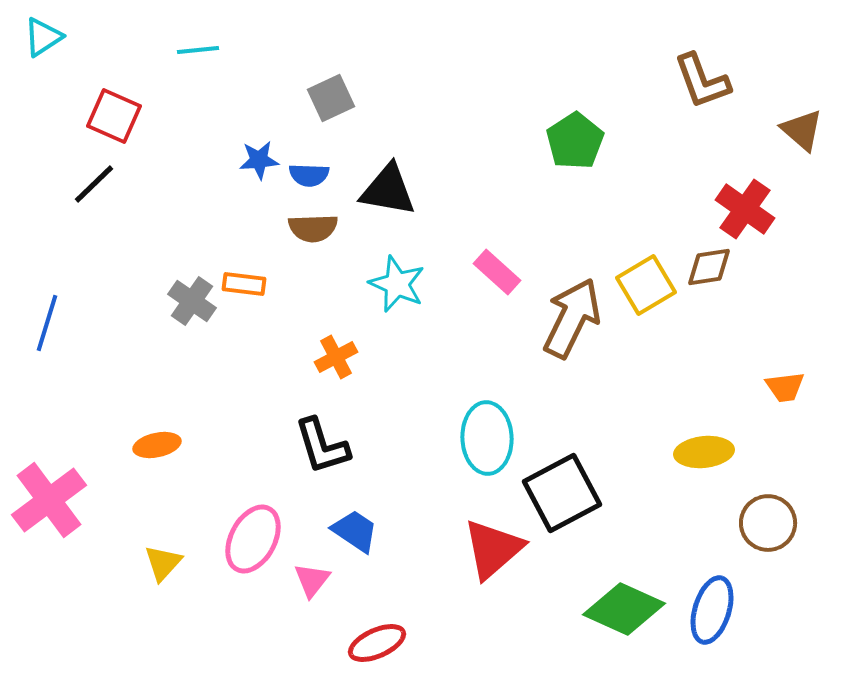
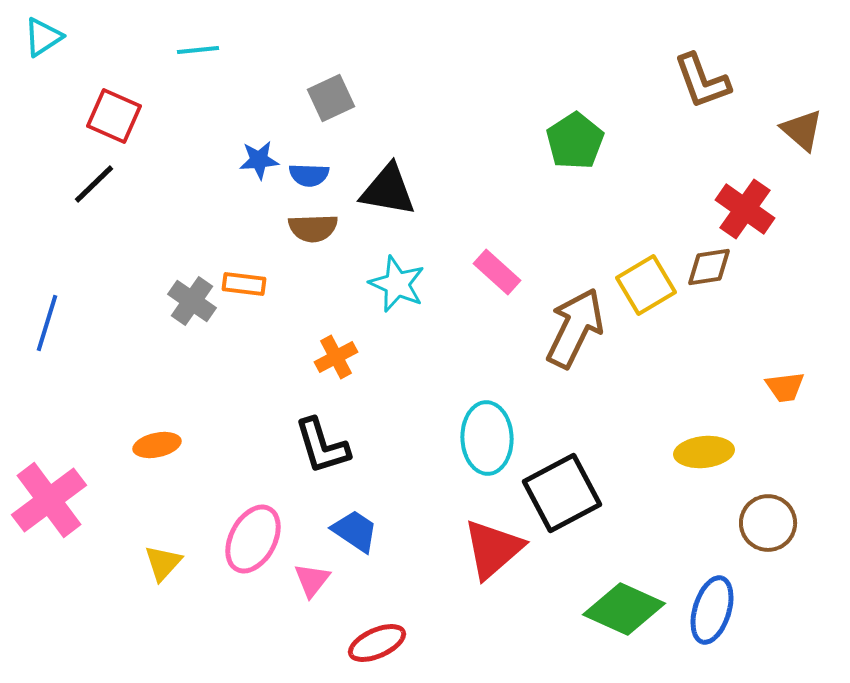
brown arrow: moved 3 px right, 10 px down
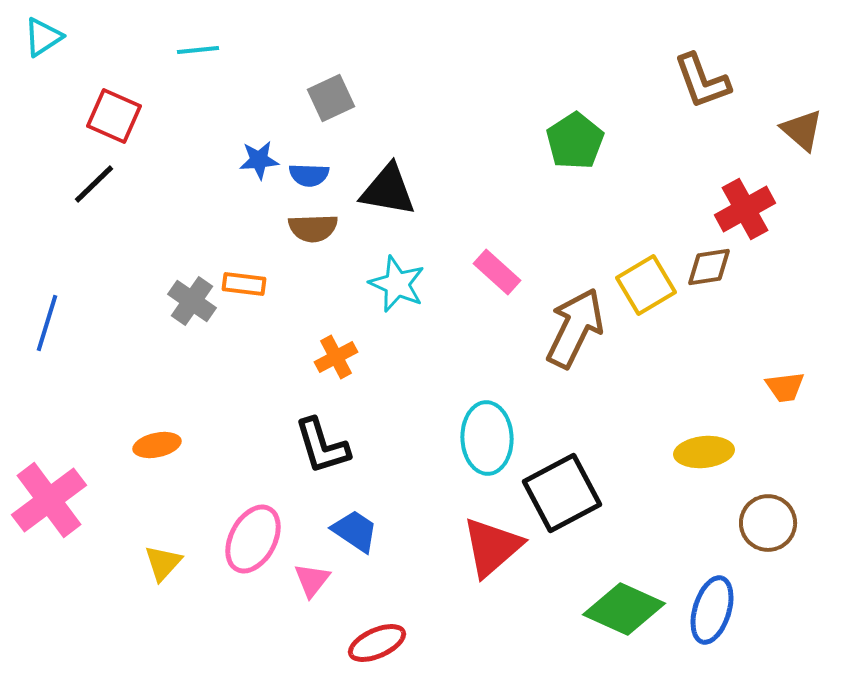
red cross: rotated 26 degrees clockwise
red triangle: moved 1 px left, 2 px up
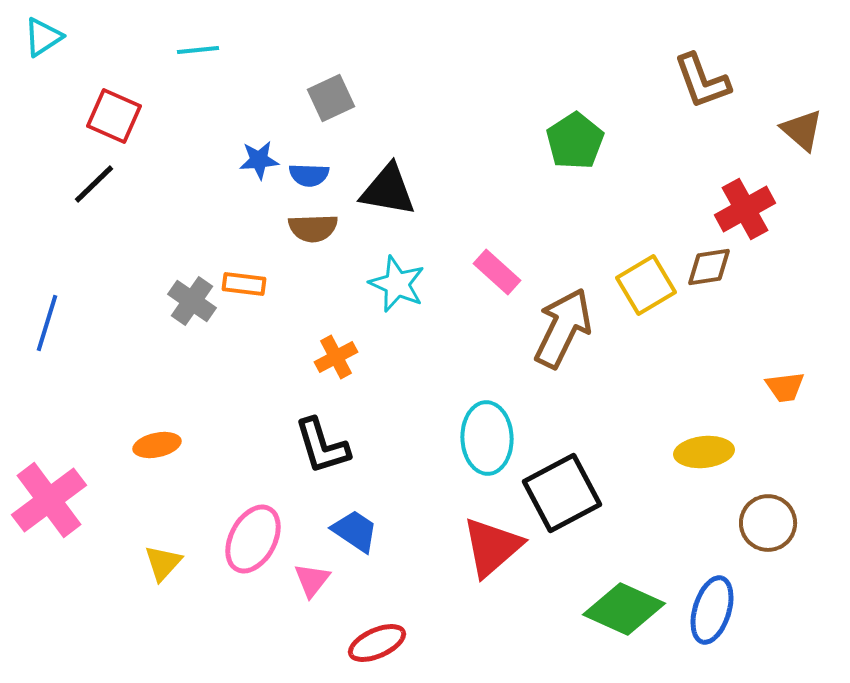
brown arrow: moved 12 px left
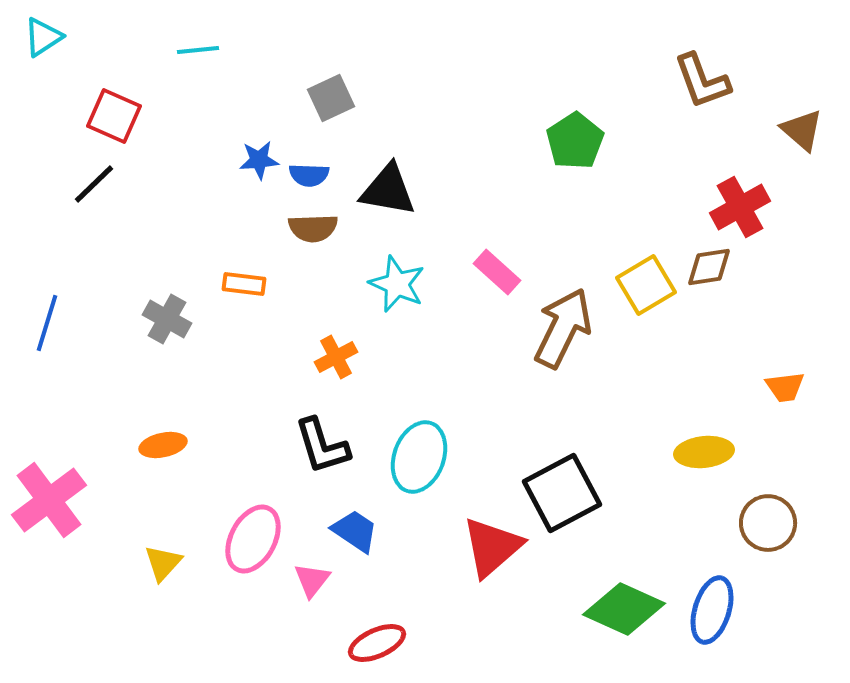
red cross: moved 5 px left, 2 px up
gray cross: moved 25 px left, 18 px down; rotated 6 degrees counterclockwise
cyan ellipse: moved 68 px left, 19 px down; rotated 22 degrees clockwise
orange ellipse: moved 6 px right
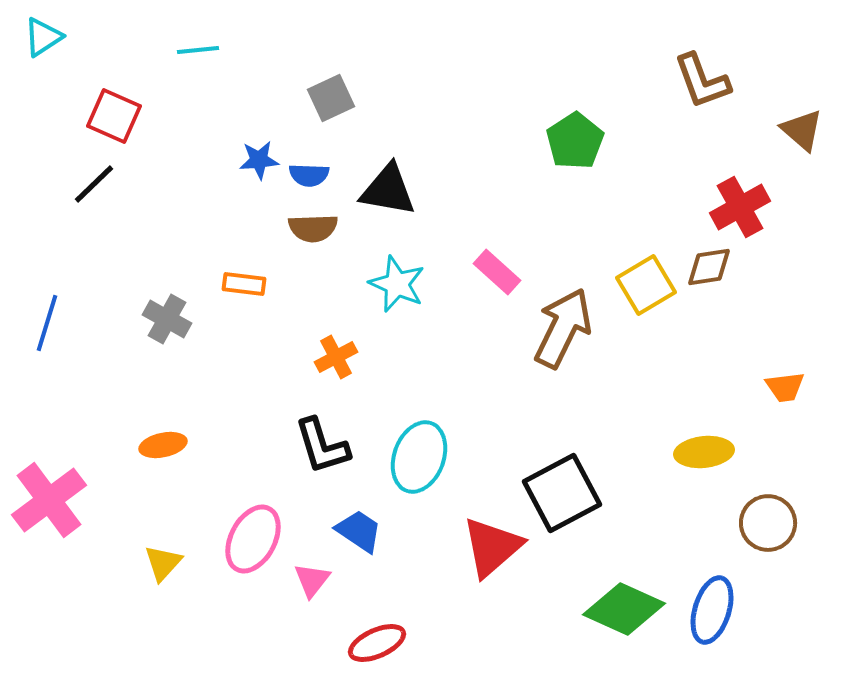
blue trapezoid: moved 4 px right
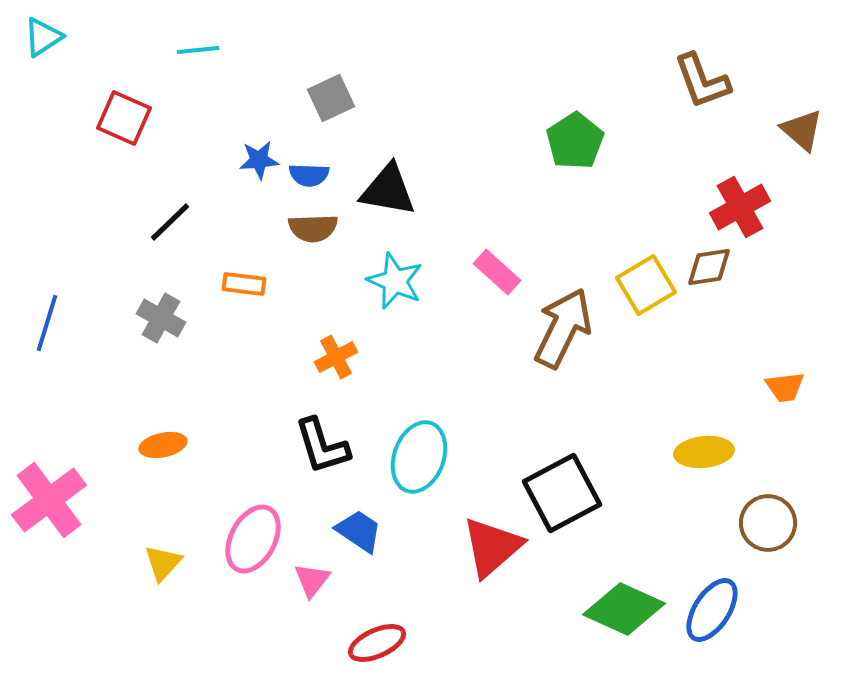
red square: moved 10 px right, 2 px down
black line: moved 76 px right, 38 px down
cyan star: moved 2 px left, 3 px up
gray cross: moved 6 px left, 1 px up
blue ellipse: rotated 16 degrees clockwise
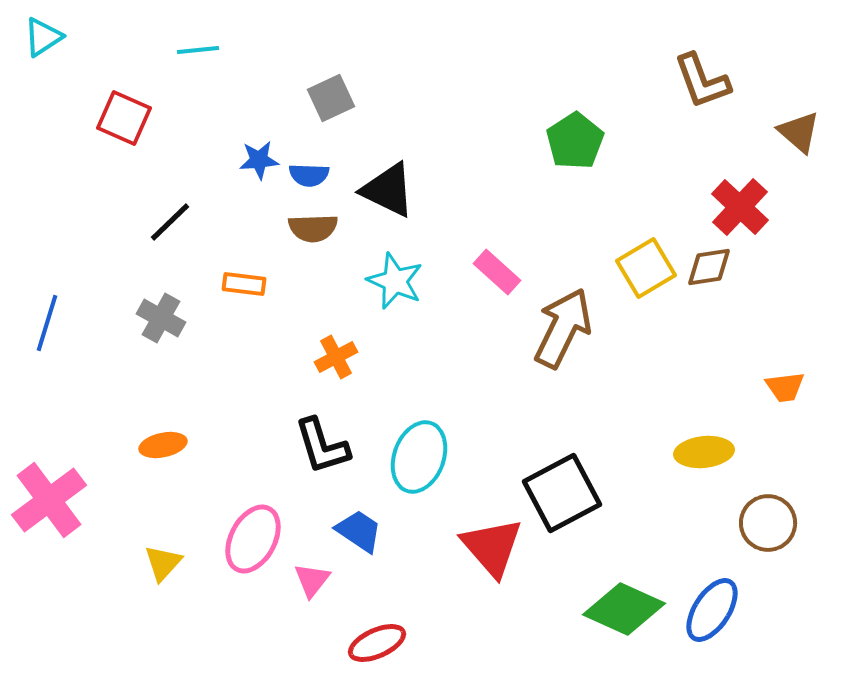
brown triangle: moved 3 px left, 2 px down
black triangle: rotated 16 degrees clockwise
red cross: rotated 18 degrees counterclockwise
yellow square: moved 17 px up
red triangle: rotated 30 degrees counterclockwise
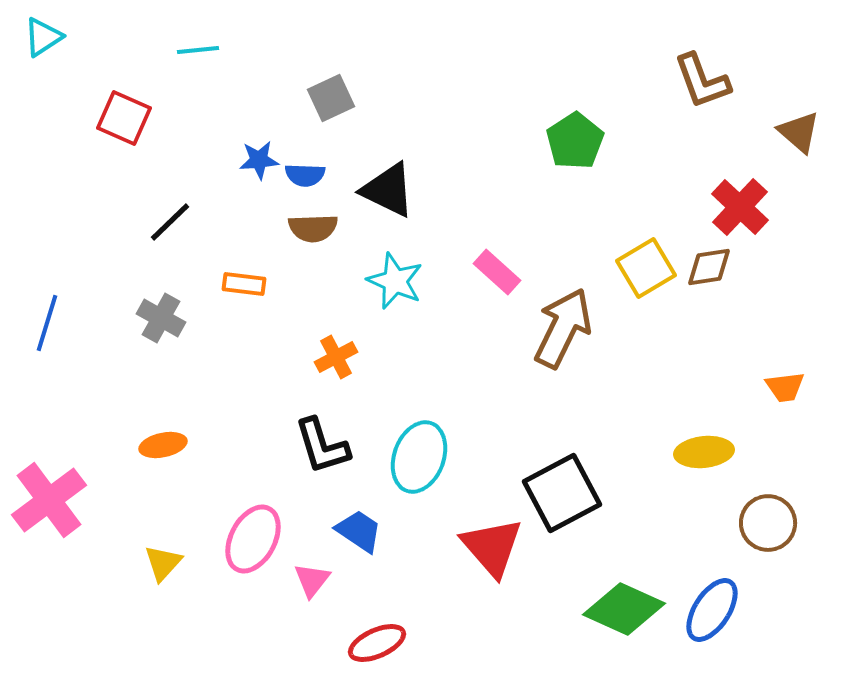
blue semicircle: moved 4 px left
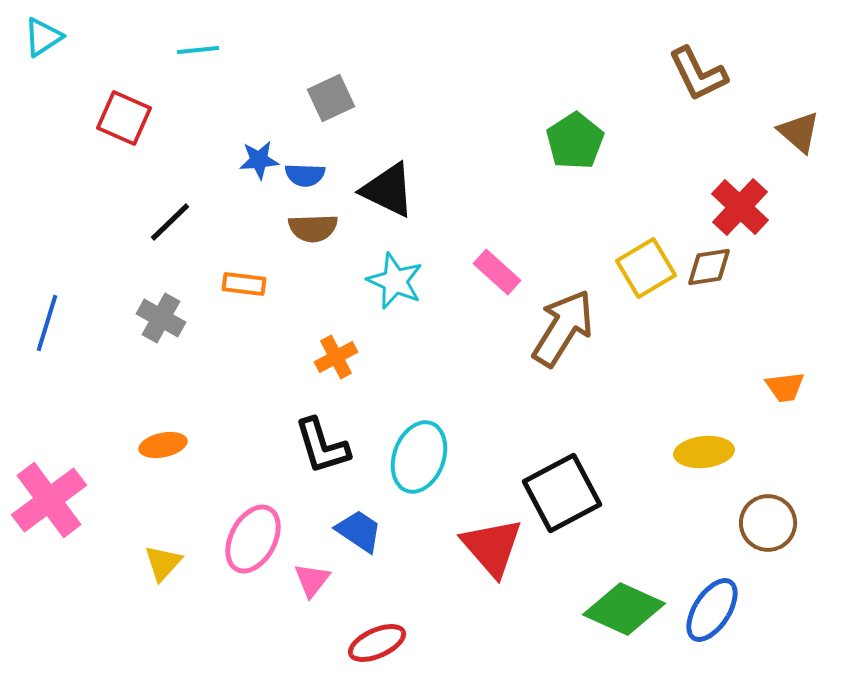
brown L-shape: moved 4 px left, 7 px up; rotated 6 degrees counterclockwise
brown arrow: rotated 6 degrees clockwise
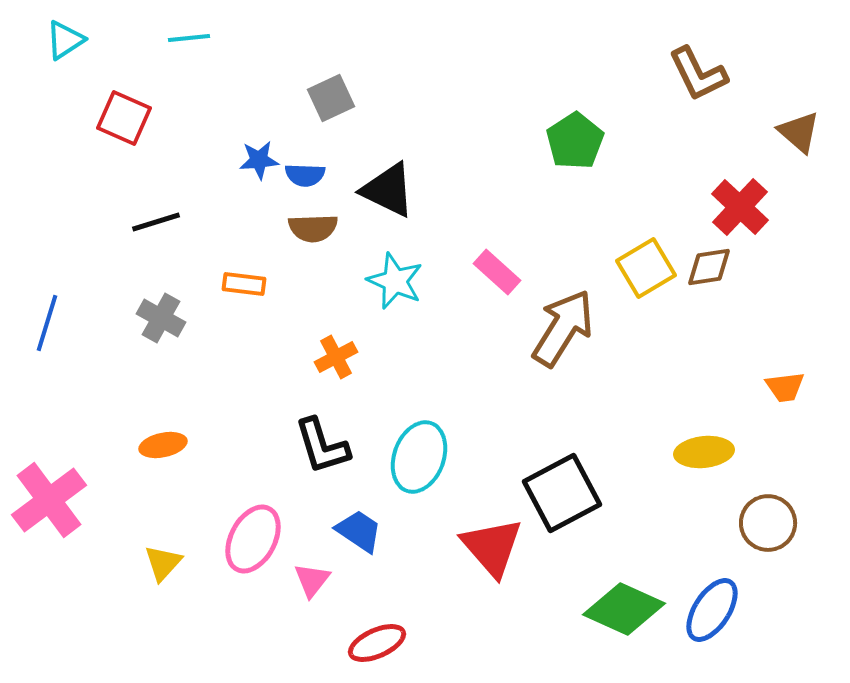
cyan triangle: moved 22 px right, 3 px down
cyan line: moved 9 px left, 12 px up
black line: moved 14 px left; rotated 27 degrees clockwise
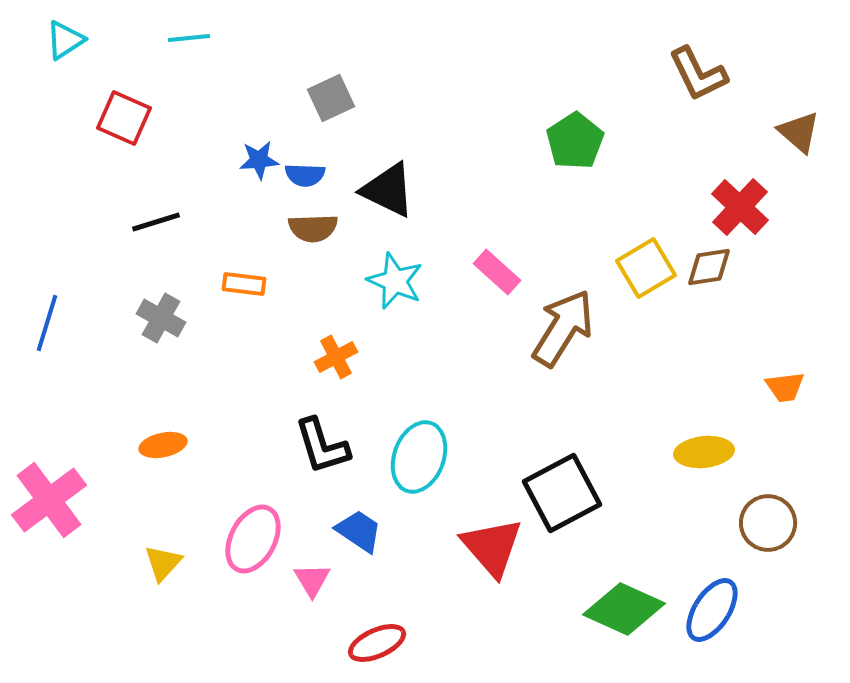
pink triangle: rotated 9 degrees counterclockwise
